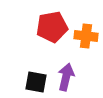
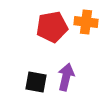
orange cross: moved 14 px up
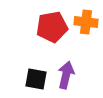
purple arrow: moved 2 px up
black square: moved 3 px up
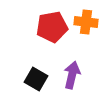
purple arrow: moved 6 px right
black square: rotated 20 degrees clockwise
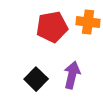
orange cross: moved 2 px right
black square: rotated 15 degrees clockwise
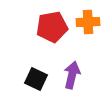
orange cross: rotated 10 degrees counterclockwise
black square: rotated 20 degrees counterclockwise
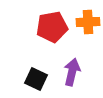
purple arrow: moved 3 px up
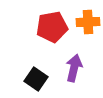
purple arrow: moved 2 px right, 4 px up
black square: rotated 10 degrees clockwise
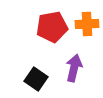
orange cross: moved 1 px left, 2 px down
